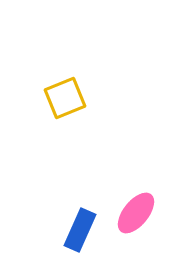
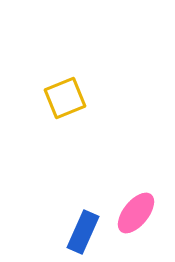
blue rectangle: moved 3 px right, 2 px down
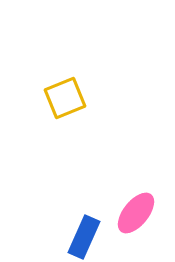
blue rectangle: moved 1 px right, 5 px down
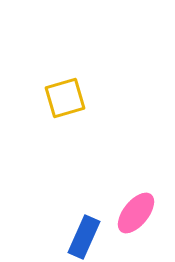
yellow square: rotated 6 degrees clockwise
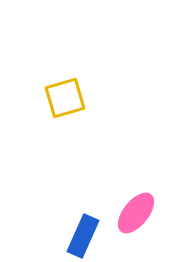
blue rectangle: moved 1 px left, 1 px up
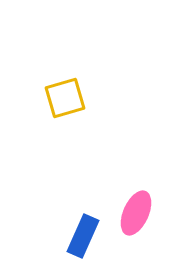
pink ellipse: rotated 15 degrees counterclockwise
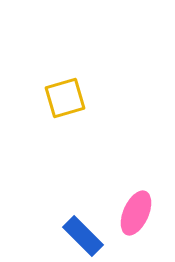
blue rectangle: rotated 69 degrees counterclockwise
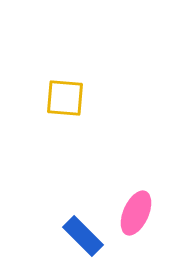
yellow square: rotated 21 degrees clockwise
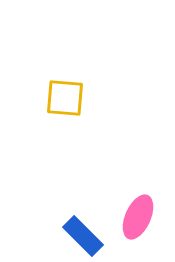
pink ellipse: moved 2 px right, 4 px down
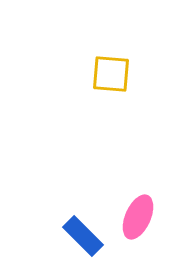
yellow square: moved 46 px right, 24 px up
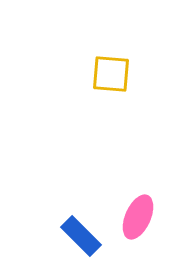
blue rectangle: moved 2 px left
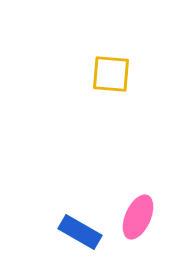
blue rectangle: moved 1 px left, 4 px up; rotated 15 degrees counterclockwise
